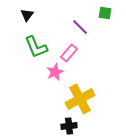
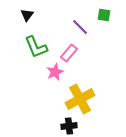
green square: moved 1 px left, 2 px down
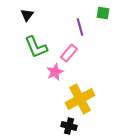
green square: moved 1 px left, 2 px up
purple line: rotated 30 degrees clockwise
black cross: rotated 21 degrees clockwise
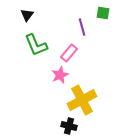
purple line: moved 2 px right
green L-shape: moved 2 px up
pink star: moved 5 px right, 3 px down
yellow cross: moved 2 px right, 1 px down
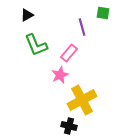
black triangle: rotated 24 degrees clockwise
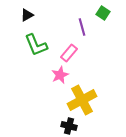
green square: rotated 24 degrees clockwise
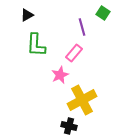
green L-shape: rotated 25 degrees clockwise
pink rectangle: moved 5 px right
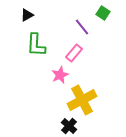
purple line: rotated 24 degrees counterclockwise
black cross: rotated 28 degrees clockwise
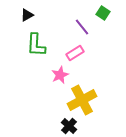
pink rectangle: moved 1 px right; rotated 18 degrees clockwise
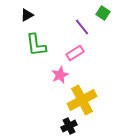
green L-shape: rotated 10 degrees counterclockwise
black cross: rotated 21 degrees clockwise
